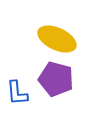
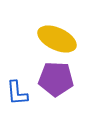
purple pentagon: rotated 12 degrees counterclockwise
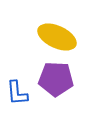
yellow ellipse: moved 2 px up
